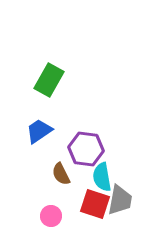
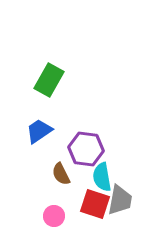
pink circle: moved 3 px right
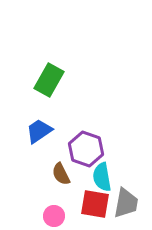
purple hexagon: rotated 12 degrees clockwise
gray trapezoid: moved 6 px right, 3 px down
red square: rotated 8 degrees counterclockwise
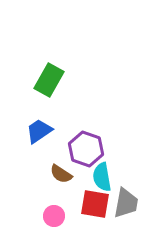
brown semicircle: rotated 30 degrees counterclockwise
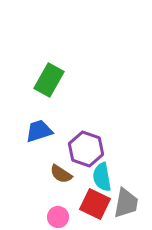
blue trapezoid: rotated 16 degrees clockwise
red square: rotated 16 degrees clockwise
pink circle: moved 4 px right, 1 px down
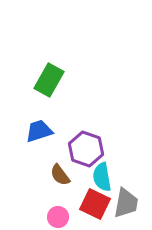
brown semicircle: moved 1 px left, 1 px down; rotated 20 degrees clockwise
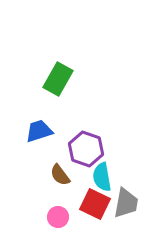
green rectangle: moved 9 px right, 1 px up
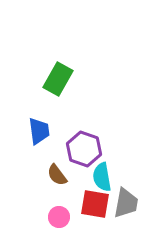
blue trapezoid: rotated 100 degrees clockwise
purple hexagon: moved 2 px left
brown semicircle: moved 3 px left
red square: rotated 16 degrees counterclockwise
pink circle: moved 1 px right
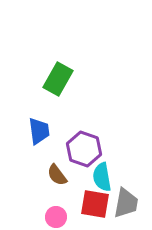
pink circle: moved 3 px left
